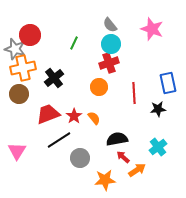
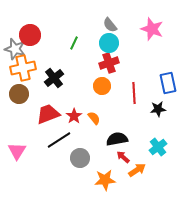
cyan circle: moved 2 px left, 1 px up
orange circle: moved 3 px right, 1 px up
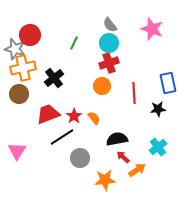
black line: moved 3 px right, 3 px up
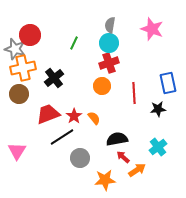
gray semicircle: rotated 49 degrees clockwise
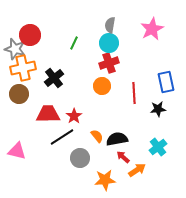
pink star: rotated 25 degrees clockwise
blue rectangle: moved 2 px left, 1 px up
red trapezoid: rotated 20 degrees clockwise
orange semicircle: moved 3 px right, 18 px down
pink triangle: rotated 48 degrees counterclockwise
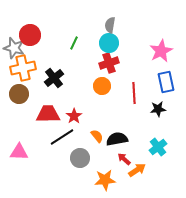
pink star: moved 9 px right, 22 px down
gray star: moved 1 px left, 1 px up
pink triangle: moved 2 px right, 1 px down; rotated 12 degrees counterclockwise
red arrow: moved 1 px right, 2 px down
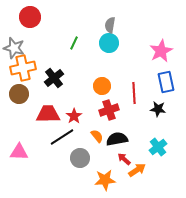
red circle: moved 18 px up
red cross: moved 47 px down
black star: rotated 14 degrees clockwise
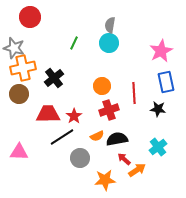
orange semicircle: rotated 104 degrees clockwise
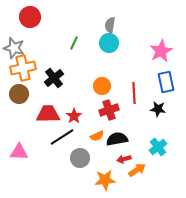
red arrow: rotated 56 degrees counterclockwise
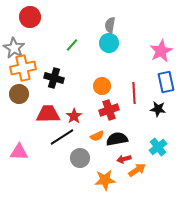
green line: moved 2 px left, 2 px down; rotated 16 degrees clockwise
gray star: rotated 15 degrees clockwise
black cross: rotated 36 degrees counterclockwise
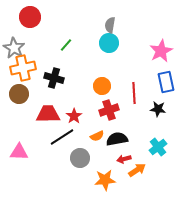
green line: moved 6 px left
